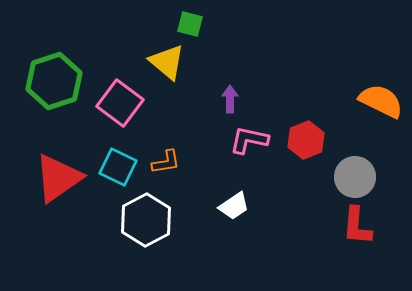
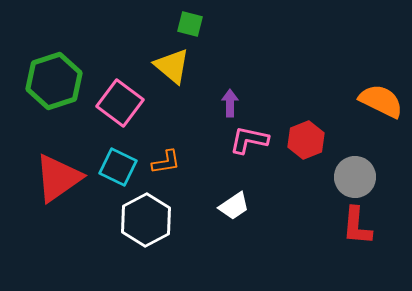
yellow triangle: moved 5 px right, 4 px down
purple arrow: moved 4 px down
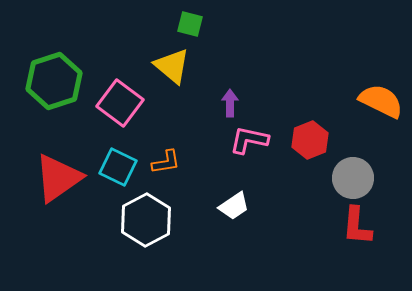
red hexagon: moved 4 px right
gray circle: moved 2 px left, 1 px down
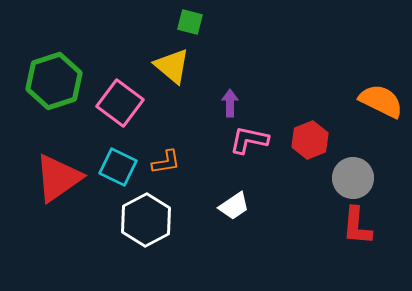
green square: moved 2 px up
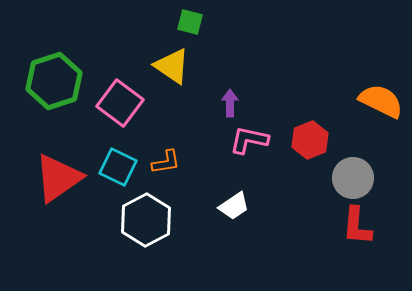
yellow triangle: rotated 6 degrees counterclockwise
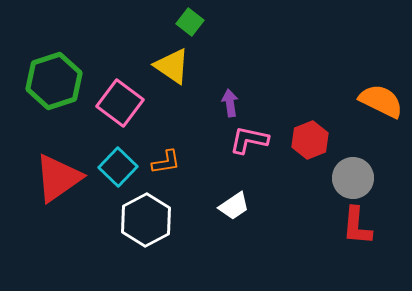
green square: rotated 24 degrees clockwise
purple arrow: rotated 8 degrees counterclockwise
cyan square: rotated 18 degrees clockwise
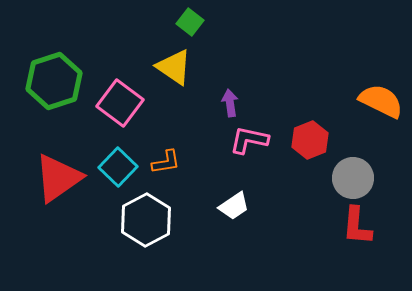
yellow triangle: moved 2 px right, 1 px down
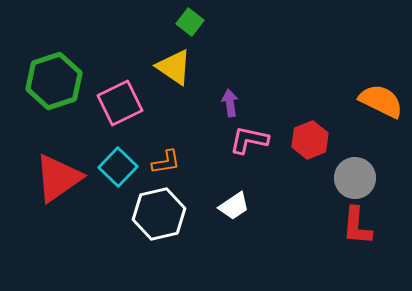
pink square: rotated 27 degrees clockwise
gray circle: moved 2 px right
white hexagon: moved 13 px right, 6 px up; rotated 15 degrees clockwise
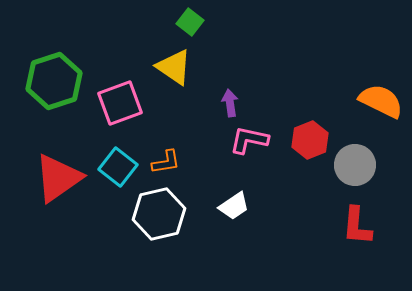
pink square: rotated 6 degrees clockwise
cyan square: rotated 6 degrees counterclockwise
gray circle: moved 13 px up
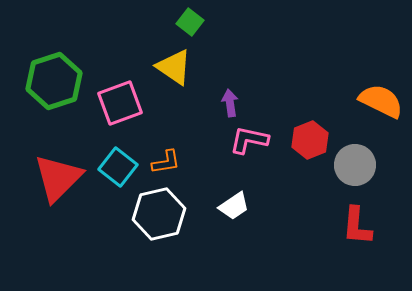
red triangle: rotated 10 degrees counterclockwise
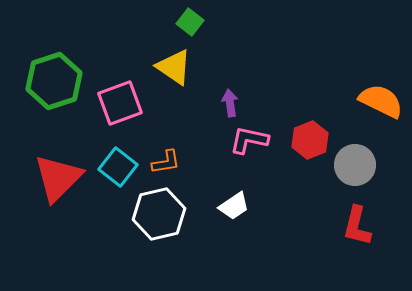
red L-shape: rotated 9 degrees clockwise
